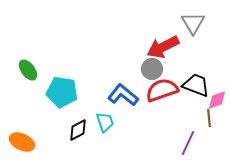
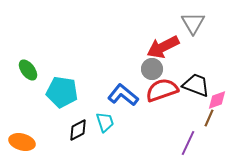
brown line: rotated 30 degrees clockwise
orange ellipse: rotated 10 degrees counterclockwise
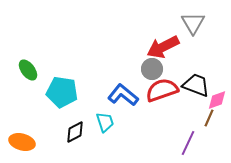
black diamond: moved 3 px left, 2 px down
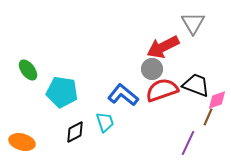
brown line: moved 1 px left, 1 px up
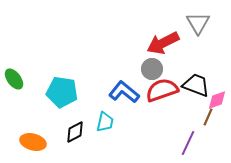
gray triangle: moved 5 px right
red arrow: moved 4 px up
green ellipse: moved 14 px left, 9 px down
blue L-shape: moved 1 px right, 3 px up
cyan trapezoid: rotated 30 degrees clockwise
orange ellipse: moved 11 px right
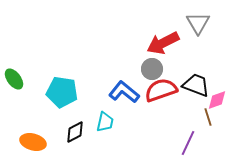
red semicircle: moved 1 px left
brown line: rotated 42 degrees counterclockwise
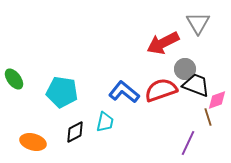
gray circle: moved 33 px right
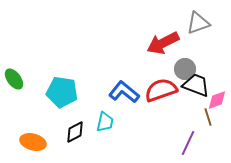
gray triangle: rotated 40 degrees clockwise
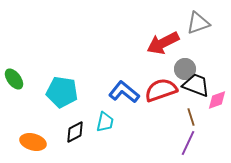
brown line: moved 17 px left
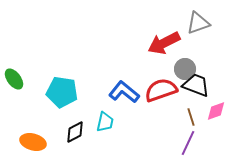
red arrow: moved 1 px right
pink diamond: moved 1 px left, 11 px down
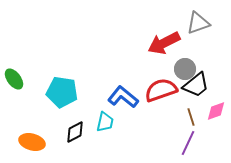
black trapezoid: rotated 120 degrees clockwise
blue L-shape: moved 1 px left, 5 px down
orange ellipse: moved 1 px left
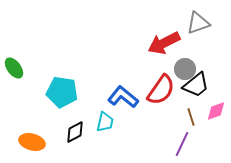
green ellipse: moved 11 px up
red semicircle: rotated 144 degrees clockwise
purple line: moved 6 px left, 1 px down
